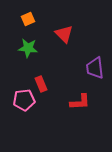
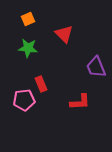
purple trapezoid: moved 1 px right, 1 px up; rotated 15 degrees counterclockwise
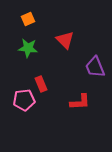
red triangle: moved 1 px right, 6 px down
purple trapezoid: moved 1 px left
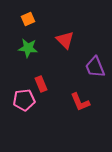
red L-shape: rotated 70 degrees clockwise
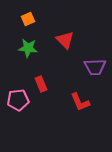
purple trapezoid: rotated 70 degrees counterclockwise
pink pentagon: moved 6 px left
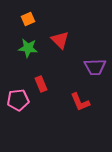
red triangle: moved 5 px left
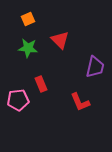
purple trapezoid: rotated 75 degrees counterclockwise
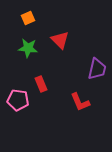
orange square: moved 1 px up
purple trapezoid: moved 2 px right, 2 px down
pink pentagon: rotated 15 degrees clockwise
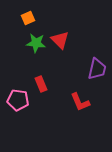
green star: moved 8 px right, 5 px up
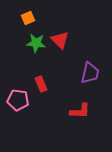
purple trapezoid: moved 7 px left, 4 px down
red L-shape: moved 9 px down; rotated 65 degrees counterclockwise
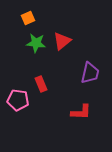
red triangle: moved 2 px right, 1 px down; rotated 36 degrees clockwise
red L-shape: moved 1 px right, 1 px down
